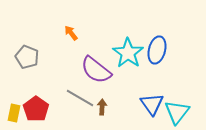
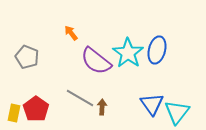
purple semicircle: moved 9 px up
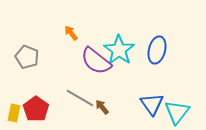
cyan star: moved 9 px left, 3 px up
brown arrow: rotated 42 degrees counterclockwise
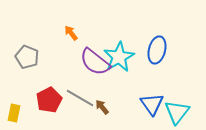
cyan star: moved 7 px down; rotated 8 degrees clockwise
purple semicircle: moved 1 px left, 1 px down
red pentagon: moved 13 px right, 9 px up; rotated 10 degrees clockwise
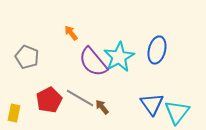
purple semicircle: moved 2 px left; rotated 12 degrees clockwise
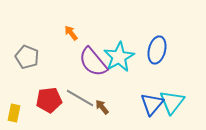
red pentagon: rotated 20 degrees clockwise
blue triangle: rotated 15 degrees clockwise
cyan triangle: moved 5 px left, 10 px up
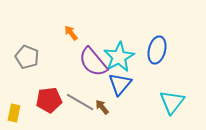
gray line: moved 4 px down
blue triangle: moved 32 px left, 20 px up
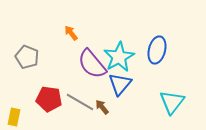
purple semicircle: moved 1 px left, 2 px down
red pentagon: moved 1 px up; rotated 15 degrees clockwise
yellow rectangle: moved 4 px down
